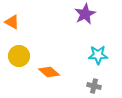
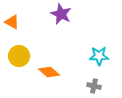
purple star: moved 24 px left; rotated 20 degrees counterclockwise
cyan star: moved 1 px right, 1 px down
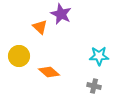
orange triangle: moved 28 px right, 5 px down; rotated 14 degrees clockwise
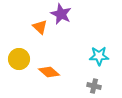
yellow circle: moved 3 px down
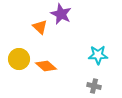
cyan star: moved 1 px left, 1 px up
orange diamond: moved 3 px left, 6 px up
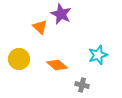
cyan star: rotated 18 degrees counterclockwise
orange diamond: moved 11 px right, 1 px up
gray cross: moved 12 px left, 1 px up
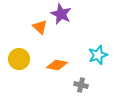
orange diamond: rotated 30 degrees counterclockwise
gray cross: moved 1 px left
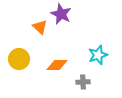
orange diamond: rotated 10 degrees counterclockwise
gray cross: moved 2 px right, 3 px up; rotated 16 degrees counterclockwise
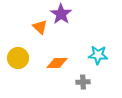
purple star: rotated 10 degrees clockwise
cyan star: rotated 24 degrees clockwise
yellow circle: moved 1 px left, 1 px up
orange diamond: moved 2 px up
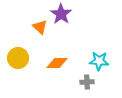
cyan star: moved 1 px right, 6 px down
gray cross: moved 4 px right
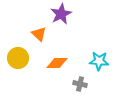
purple star: rotated 10 degrees clockwise
orange triangle: moved 1 px left, 7 px down
gray cross: moved 7 px left, 2 px down; rotated 16 degrees clockwise
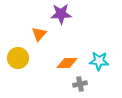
purple star: rotated 25 degrees clockwise
orange triangle: rotated 28 degrees clockwise
orange diamond: moved 10 px right
gray cross: rotated 24 degrees counterclockwise
